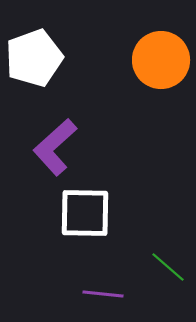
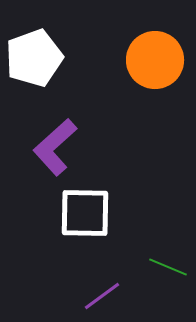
orange circle: moved 6 px left
green line: rotated 18 degrees counterclockwise
purple line: moved 1 px left, 2 px down; rotated 42 degrees counterclockwise
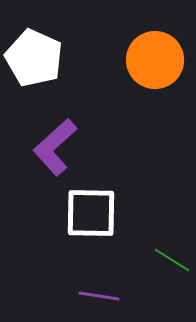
white pentagon: rotated 28 degrees counterclockwise
white square: moved 6 px right
green line: moved 4 px right, 7 px up; rotated 9 degrees clockwise
purple line: moved 3 px left; rotated 45 degrees clockwise
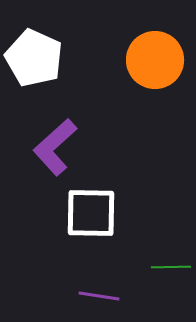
green line: moved 1 px left, 7 px down; rotated 33 degrees counterclockwise
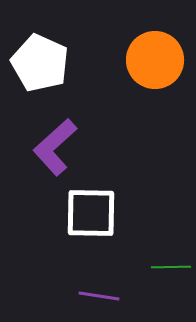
white pentagon: moved 6 px right, 5 px down
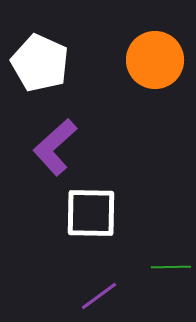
purple line: rotated 45 degrees counterclockwise
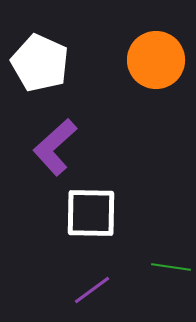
orange circle: moved 1 px right
green line: rotated 9 degrees clockwise
purple line: moved 7 px left, 6 px up
